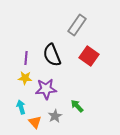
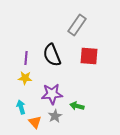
red square: rotated 30 degrees counterclockwise
purple star: moved 6 px right, 5 px down
green arrow: rotated 32 degrees counterclockwise
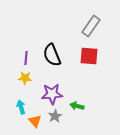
gray rectangle: moved 14 px right, 1 px down
orange triangle: moved 1 px up
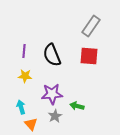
purple line: moved 2 px left, 7 px up
yellow star: moved 2 px up
orange triangle: moved 4 px left, 3 px down
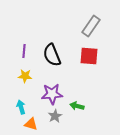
orange triangle: rotated 32 degrees counterclockwise
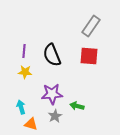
yellow star: moved 4 px up
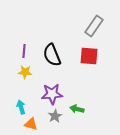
gray rectangle: moved 3 px right
green arrow: moved 3 px down
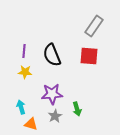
green arrow: rotated 120 degrees counterclockwise
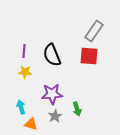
gray rectangle: moved 5 px down
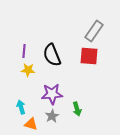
yellow star: moved 3 px right, 2 px up
gray star: moved 3 px left
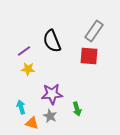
purple line: rotated 48 degrees clockwise
black semicircle: moved 14 px up
yellow star: moved 1 px up
gray star: moved 2 px left; rotated 16 degrees counterclockwise
orange triangle: moved 1 px right, 1 px up
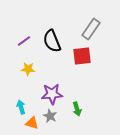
gray rectangle: moved 3 px left, 2 px up
purple line: moved 10 px up
red square: moved 7 px left; rotated 12 degrees counterclockwise
